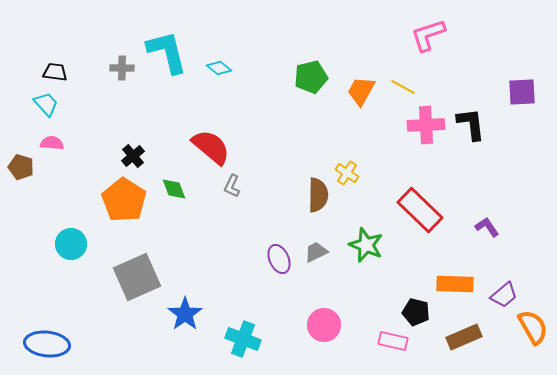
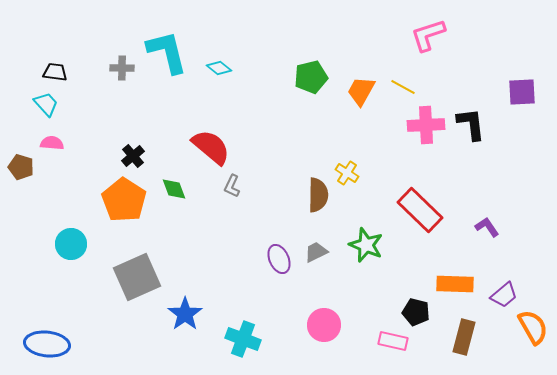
brown rectangle: rotated 52 degrees counterclockwise
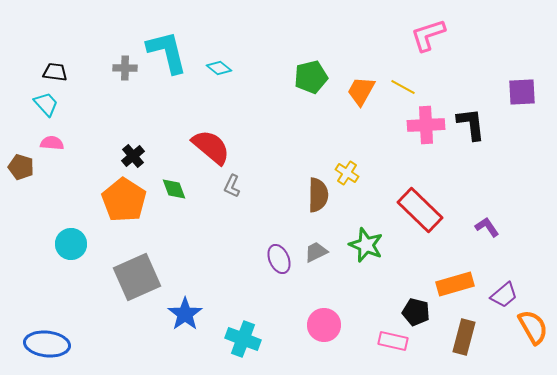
gray cross: moved 3 px right
orange rectangle: rotated 18 degrees counterclockwise
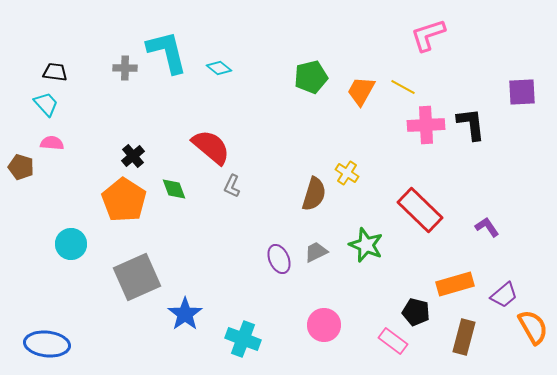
brown semicircle: moved 4 px left, 1 px up; rotated 16 degrees clockwise
pink rectangle: rotated 24 degrees clockwise
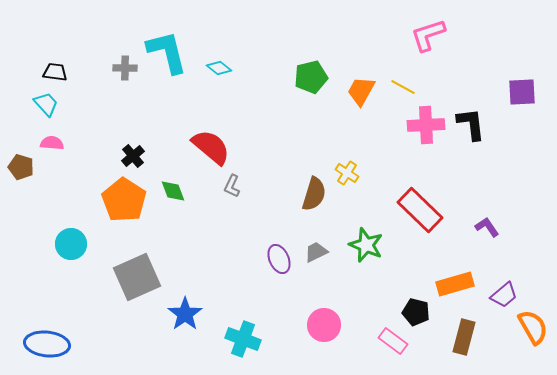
green diamond: moved 1 px left, 2 px down
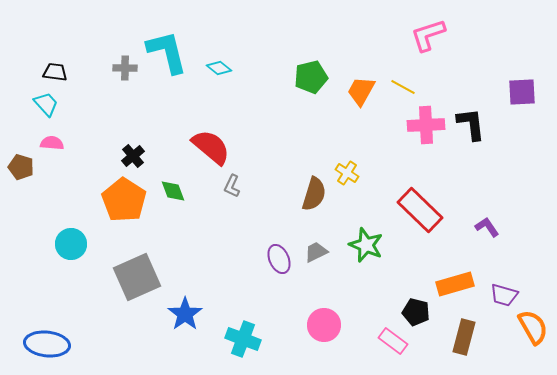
purple trapezoid: rotated 56 degrees clockwise
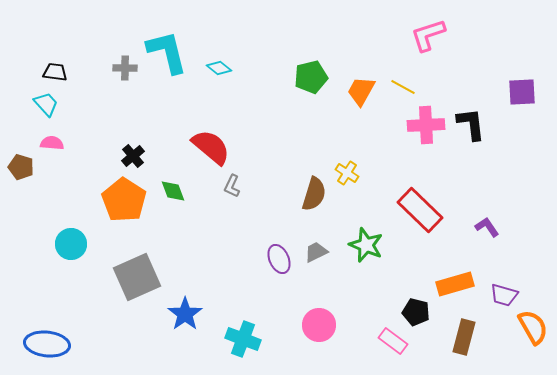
pink circle: moved 5 px left
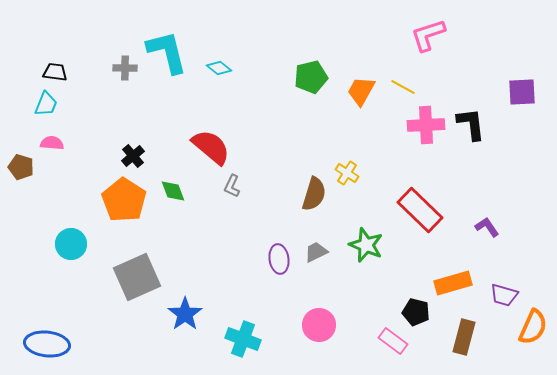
cyan trapezoid: rotated 64 degrees clockwise
purple ellipse: rotated 16 degrees clockwise
orange rectangle: moved 2 px left, 1 px up
orange semicircle: rotated 54 degrees clockwise
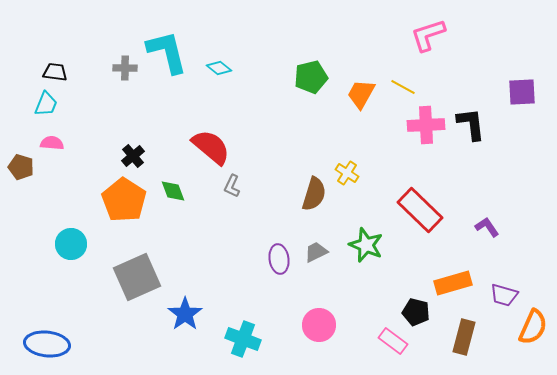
orange trapezoid: moved 3 px down
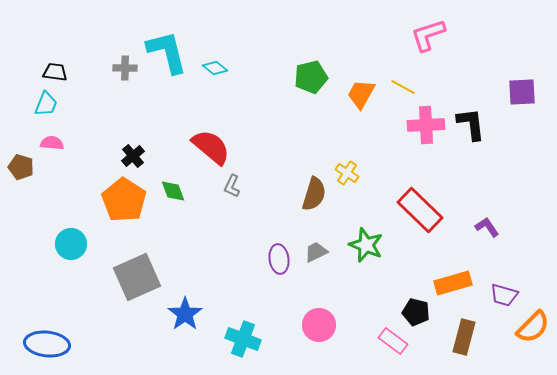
cyan diamond: moved 4 px left
orange semicircle: rotated 21 degrees clockwise
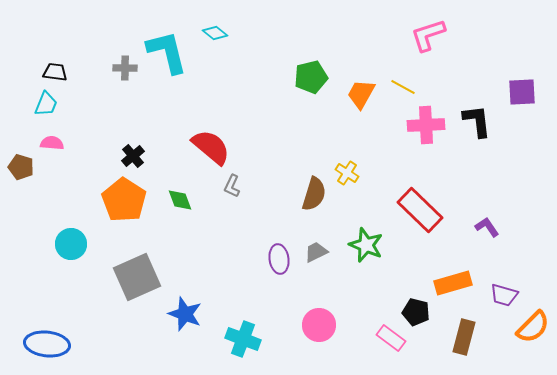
cyan diamond: moved 35 px up
black L-shape: moved 6 px right, 3 px up
green diamond: moved 7 px right, 9 px down
blue star: rotated 16 degrees counterclockwise
pink rectangle: moved 2 px left, 3 px up
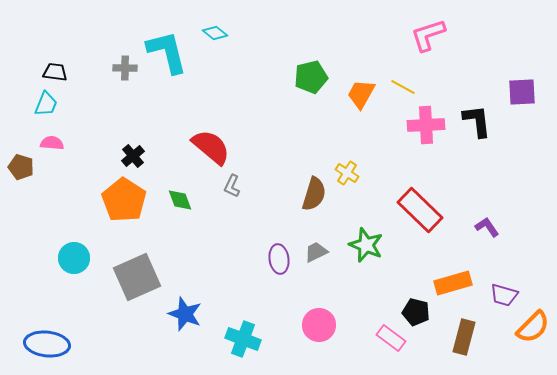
cyan circle: moved 3 px right, 14 px down
